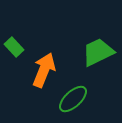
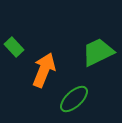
green ellipse: moved 1 px right
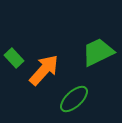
green rectangle: moved 11 px down
orange arrow: rotated 20 degrees clockwise
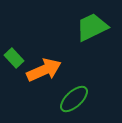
green trapezoid: moved 6 px left, 25 px up
orange arrow: rotated 24 degrees clockwise
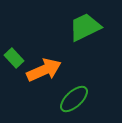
green trapezoid: moved 7 px left
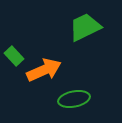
green rectangle: moved 2 px up
green ellipse: rotated 32 degrees clockwise
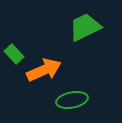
green rectangle: moved 2 px up
green ellipse: moved 2 px left, 1 px down
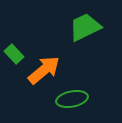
orange arrow: rotated 16 degrees counterclockwise
green ellipse: moved 1 px up
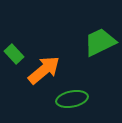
green trapezoid: moved 15 px right, 15 px down
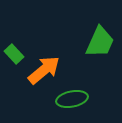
green trapezoid: rotated 140 degrees clockwise
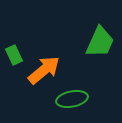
green rectangle: moved 1 px down; rotated 18 degrees clockwise
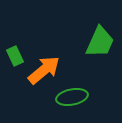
green rectangle: moved 1 px right, 1 px down
green ellipse: moved 2 px up
